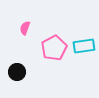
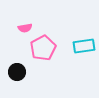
pink semicircle: rotated 120 degrees counterclockwise
pink pentagon: moved 11 px left
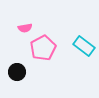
cyan rectangle: rotated 45 degrees clockwise
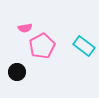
pink pentagon: moved 1 px left, 2 px up
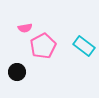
pink pentagon: moved 1 px right
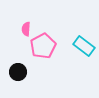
pink semicircle: moved 1 px right, 1 px down; rotated 104 degrees clockwise
black circle: moved 1 px right
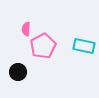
cyan rectangle: rotated 25 degrees counterclockwise
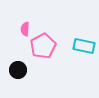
pink semicircle: moved 1 px left
black circle: moved 2 px up
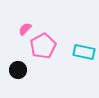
pink semicircle: rotated 40 degrees clockwise
cyan rectangle: moved 6 px down
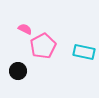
pink semicircle: rotated 72 degrees clockwise
black circle: moved 1 px down
